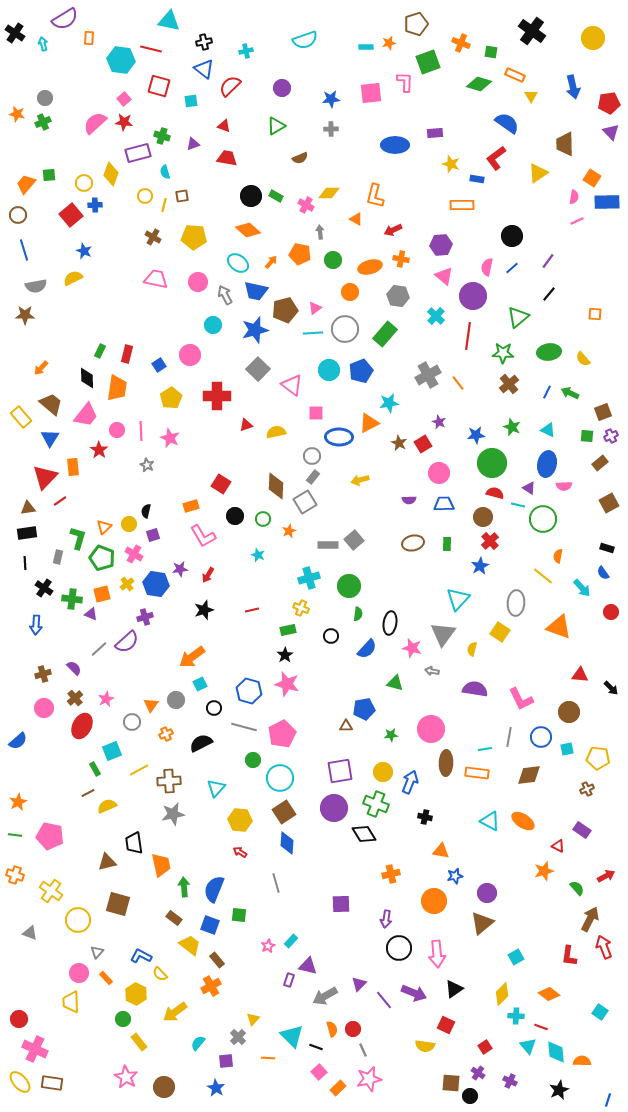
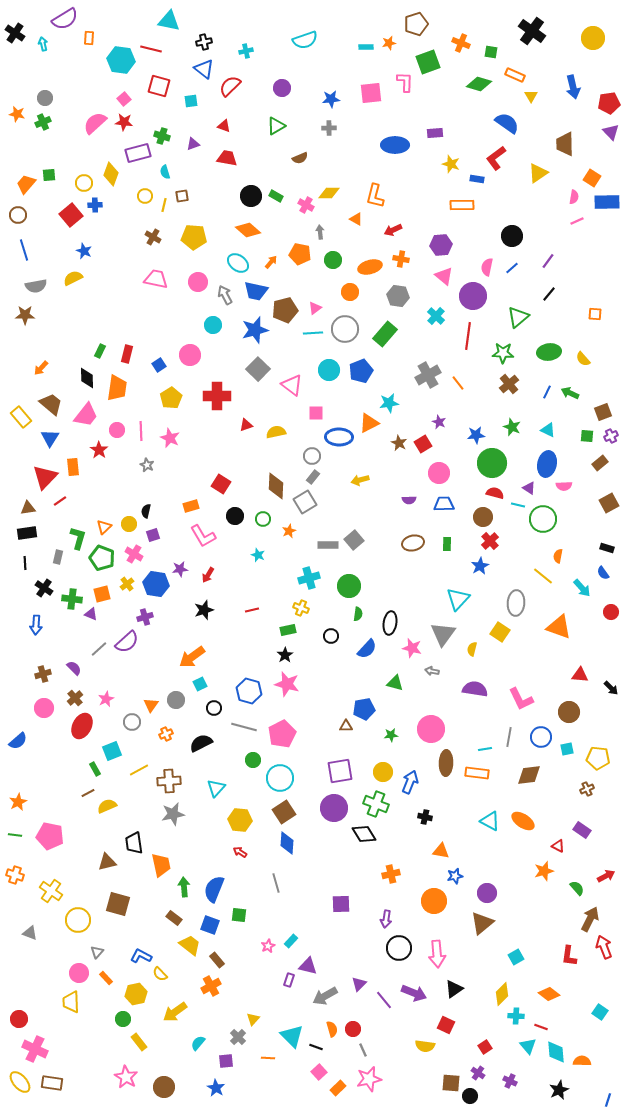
gray cross at (331, 129): moved 2 px left, 1 px up
yellow hexagon at (136, 994): rotated 20 degrees clockwise
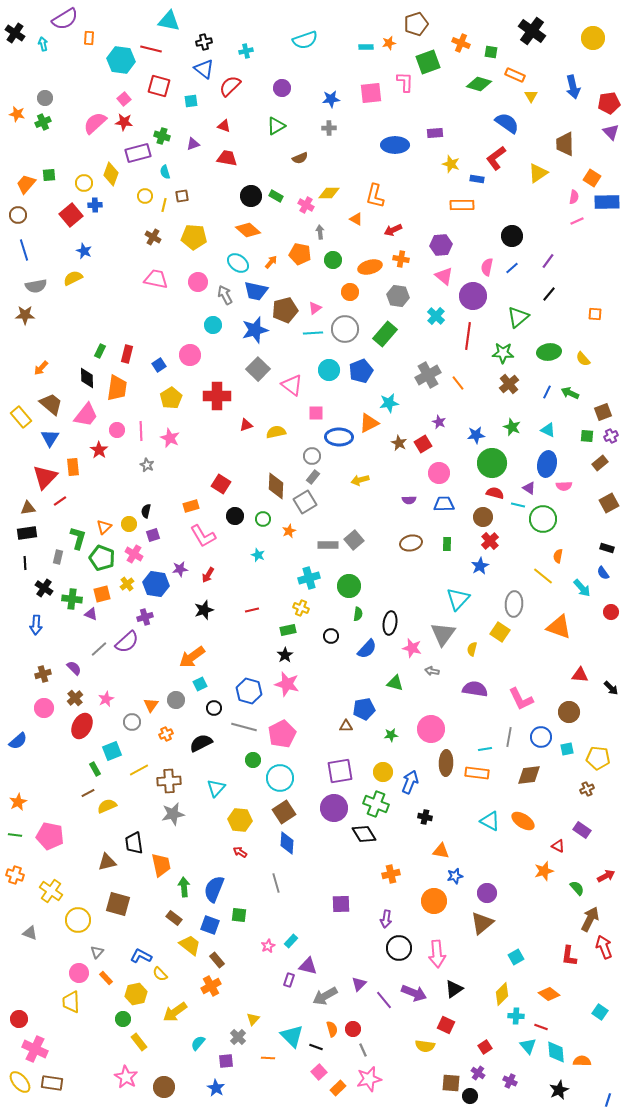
brown ellipse at (413, 543): moved 2 px left
gray ellipse at (516, 603): moved 2 px left, 1 px down
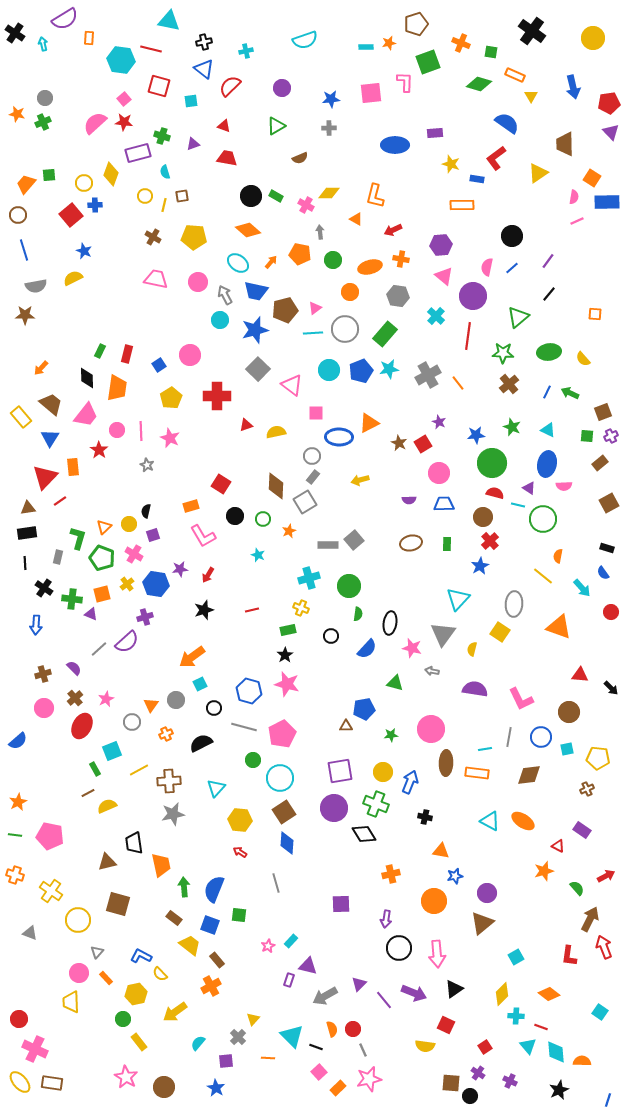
cyan circle at (213, 325): moved 7 px right, 5 px up
cyan star at (389, 403): moved 34 px up
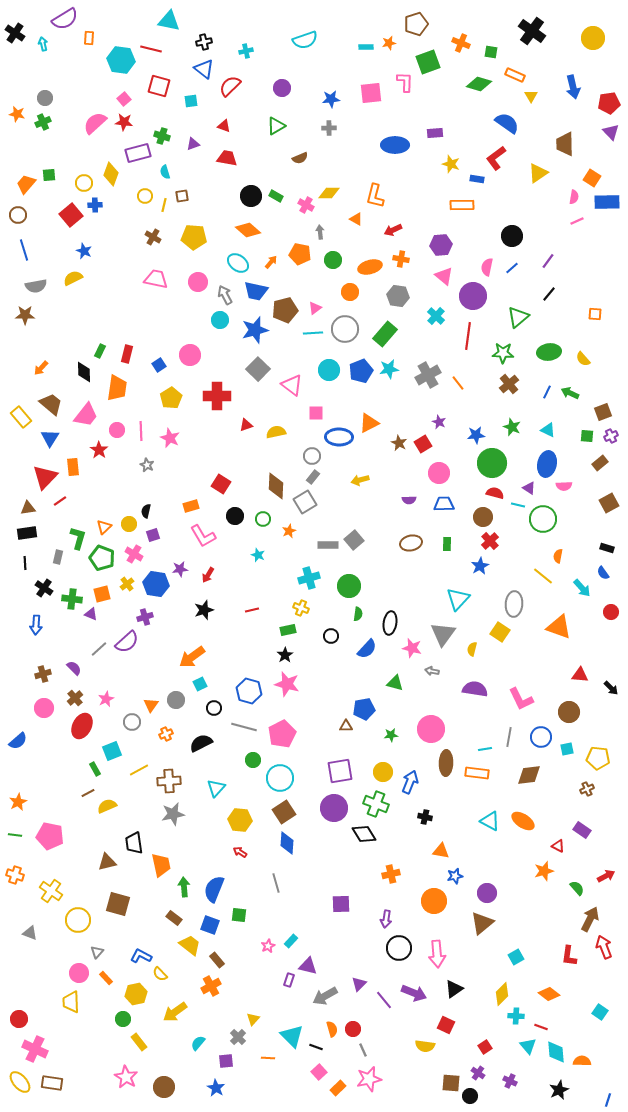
black diamond at (87, 378): moved 3 px left, 6 px up
